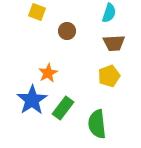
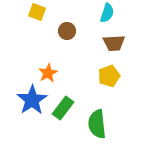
cyan semicircle: moved 2 px left
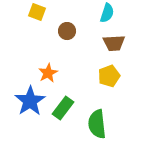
blue star: moved 2 px left, 1 px down
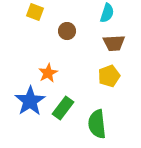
yellow square: moved 2 px left
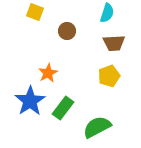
green semicircle: moved 3 px down; rotated 68 degrees clockwise
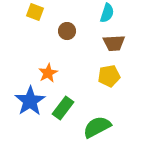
yellow pentagon: rotated 10 degrees clockwise
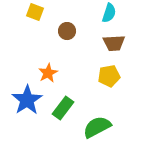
cyan semicircle: moved 2 px right
blue star: moved 3 px left, 1 px up
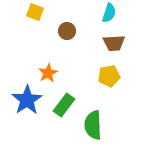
green rectangle: moved 1 px right, 3 px up
green semicircle: moved 4 px left, 2 px up; rotated 64 degrees counterclockwise
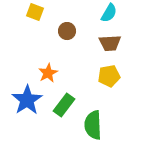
cyan semicircle: rotated 12 degrees clockwise
brown trapezoid: moved 4 px left
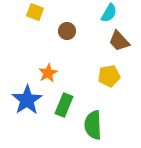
brown trapezoid: moved 9 px right, 2 px up; rotated 50 degrees clockwise
green rectangle: rotated 15 degrees counterclockwise
